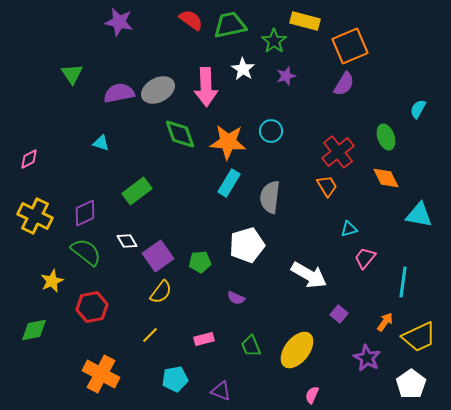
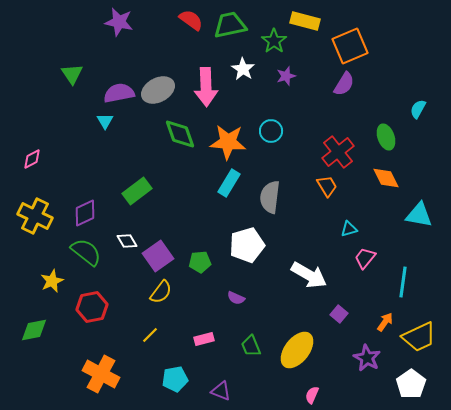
cyan triangle at (101, 143): moved 4 px right, 22 px up; rotated 42 degrees clockwise
pink diamond at (29, 159): moved 3 px right
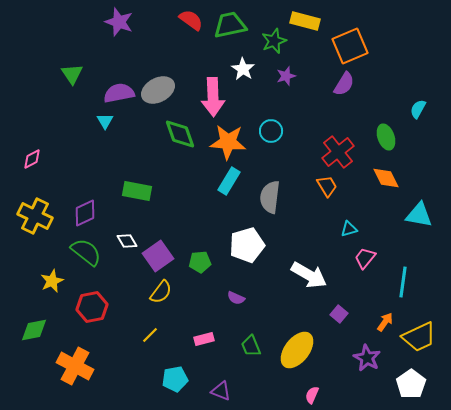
purple star at (119, 22): rotated 8 degrees clockwise
green star at (274, 41): rotated 15 degrees clockwise
pink arrow at (206, 87): moved 7 px right, 10 px down
cyan rectangle at (229, 183): moved 2 px up
green rectangle at (137, 191): rotated 48 degrees clockwise
orange cross at (101, 374): moved 26 px left, 8 px up
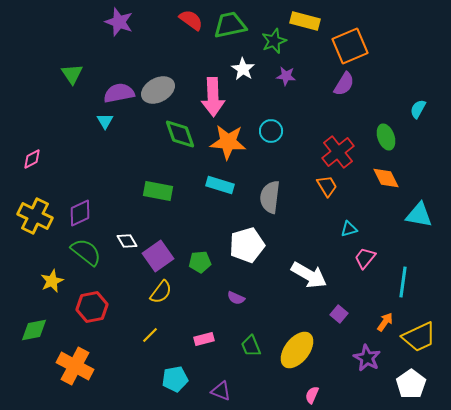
purple star at (286, 76): rotated 24 degrees clockwise
cyan rectangle at (229, 181): moved 9 px left, 4 px down; rotated 76 degrees clockwise
green rectangle at (137, 191): moved 21 px right
purple diamond at (85, 213): moved 5 px left
